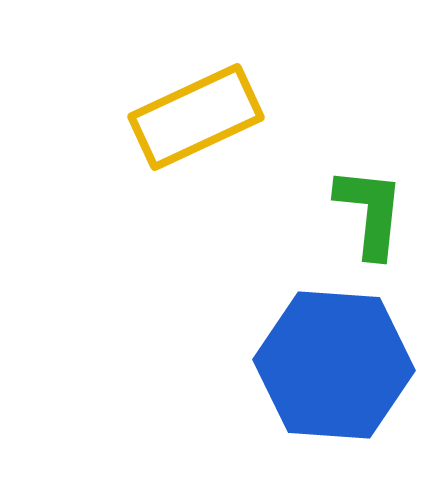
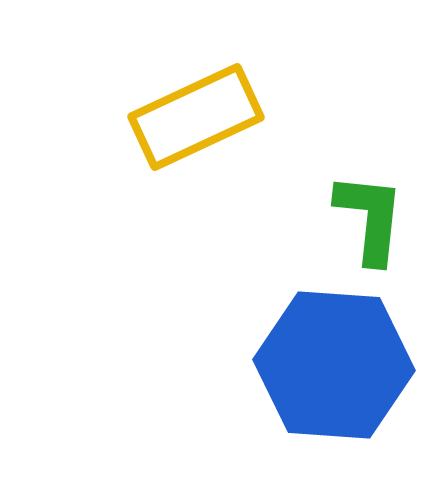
green L-shape: moved 6 px down
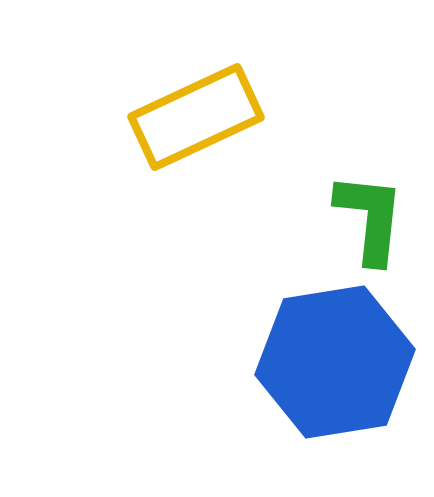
blue hexagon: moved 1 px right, 3 px up; rotated 13 degrees counterclockwise
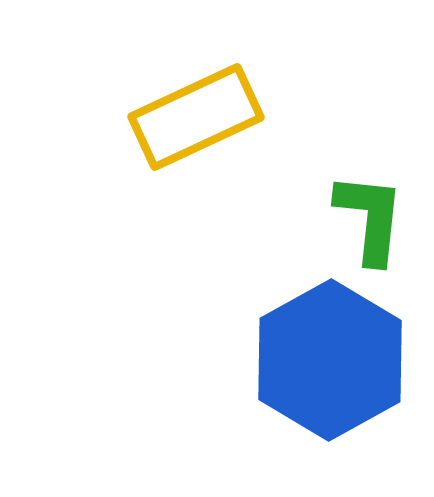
blue hexagon: moved 5 px left, 2 px up; rotated 20 degrees counterclockwise
